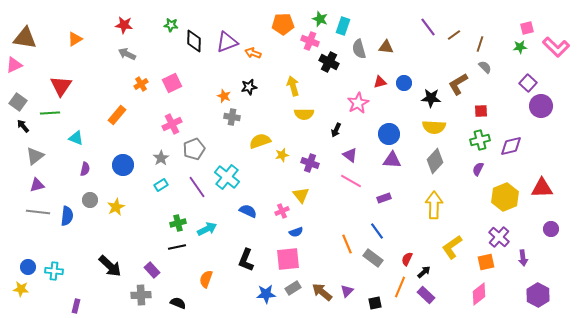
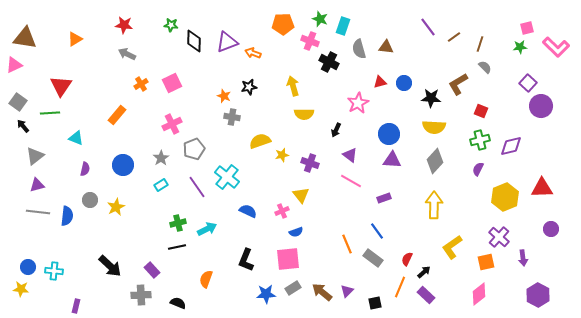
brown line at (454, 35): moved 2 px down
red square at (481, 111): rotated 24 degrees clockwise
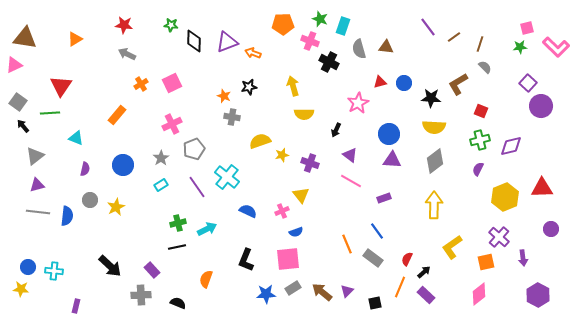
gray diamond at (435, 161): rotated 10 degrees clockwise
